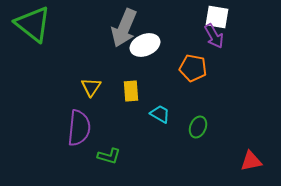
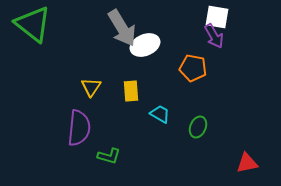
gray arrow: moved 2 px left; rotated 54 degrees counterclockwise
red triangle: moved 4 px left, 2 px down
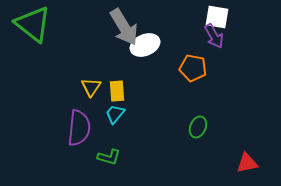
gray arrow: moved 2 px right, 1 px up
yellow rectangle: moved 14 px left
cyan trapezoid: moved 45 px left; rotated 80 degrees counterclockwise
green L-shape: moved 1 px down
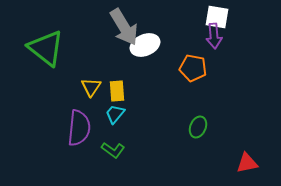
green triangle: moved 13 px right, 24 px down
purple arrow: rotated 25 degrees clockwise
green L-shape: moved 4 px right, 7 px up; rotated 20 degrees clockwise
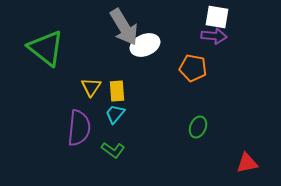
purple arrow: rotated 80 degrees counterclockwise
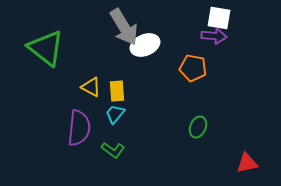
white square: moved 2 px right, 1 px down
yellow triangle: rotated 35 degrees counterclockwise
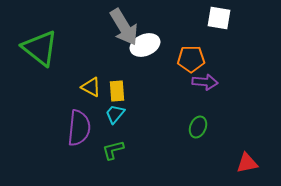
purple arrow: moved 9 px left, 46 px down
green triangle: moved 6 px left
orange pentagon: moved 2 px left, 9 px up; rotated 12 degrees counterclockwise
green L-shape: rotated 130 degrees clockwise
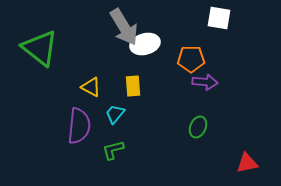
white ellipse: moved 1 px up; rotated 8 degrees clockwise
yellow rectangle: moved 16 px right, 5 px up
purple semicircle: moved 2 px up
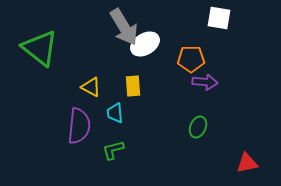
white ellipse: rotated 16 degrees counterclockwise
cyan trapezoid: moved 1 px up; rotated 45 degrees counterclockwise
